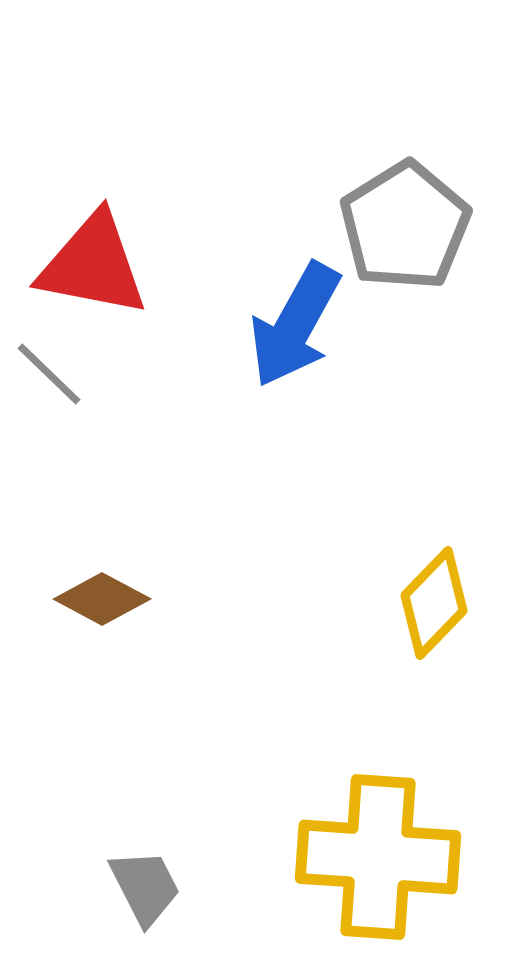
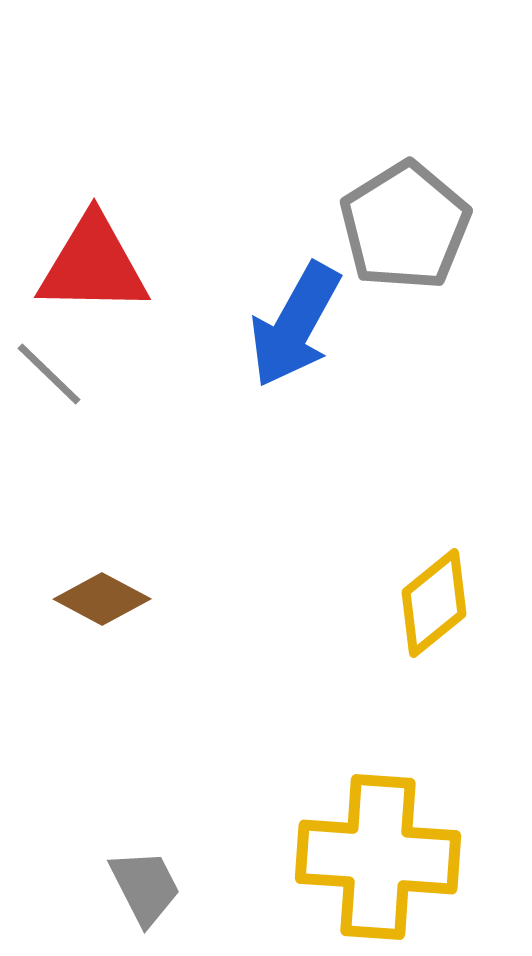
red triangle: rotated 10 degrees counterclockwise
yellow diamond: rotated 7 degrees clockwise
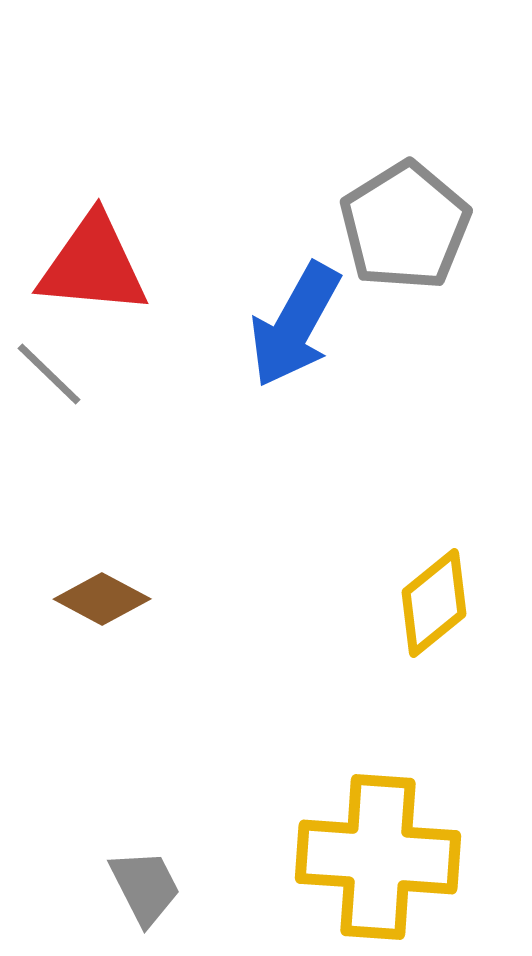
red triangle: rotated 4 degrees clockwise
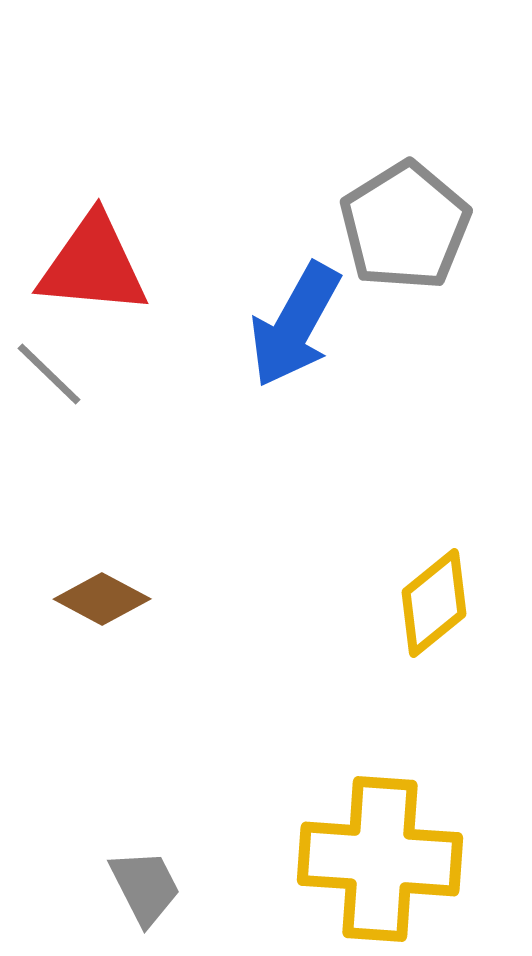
yellow cross: moved 2 px right, 2 px down
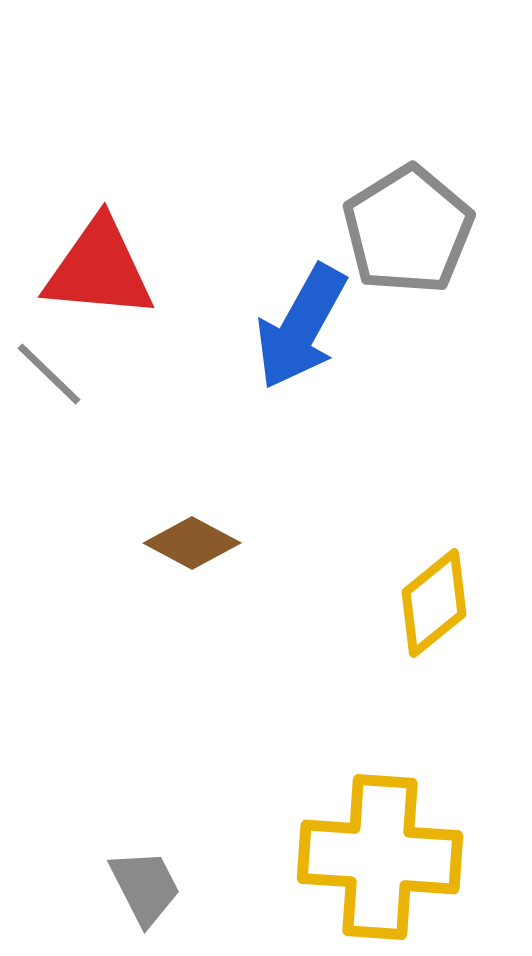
gray pentagon: moved 3 px right, 4 px down
red triangle: moved 6 px right, 4 px down
blue arrow: moved 6 px right, 2 px down
brown diamond: moved 90 px right, 56 px up
yellow cross: moved 2 px up
